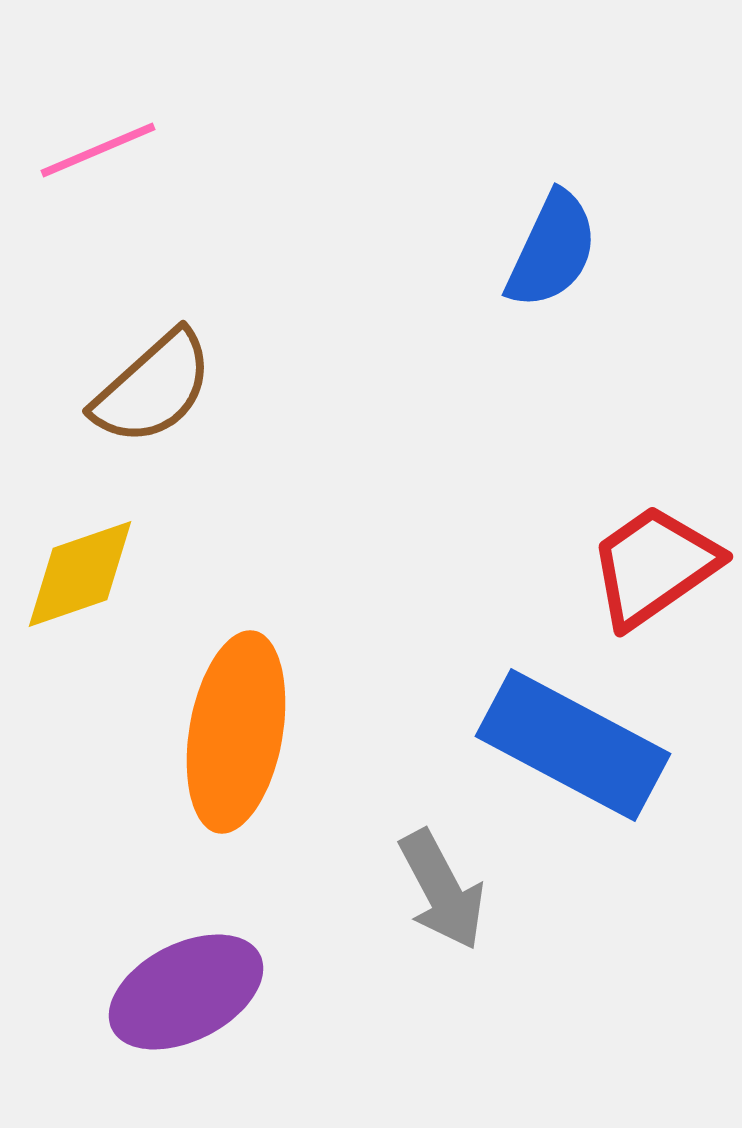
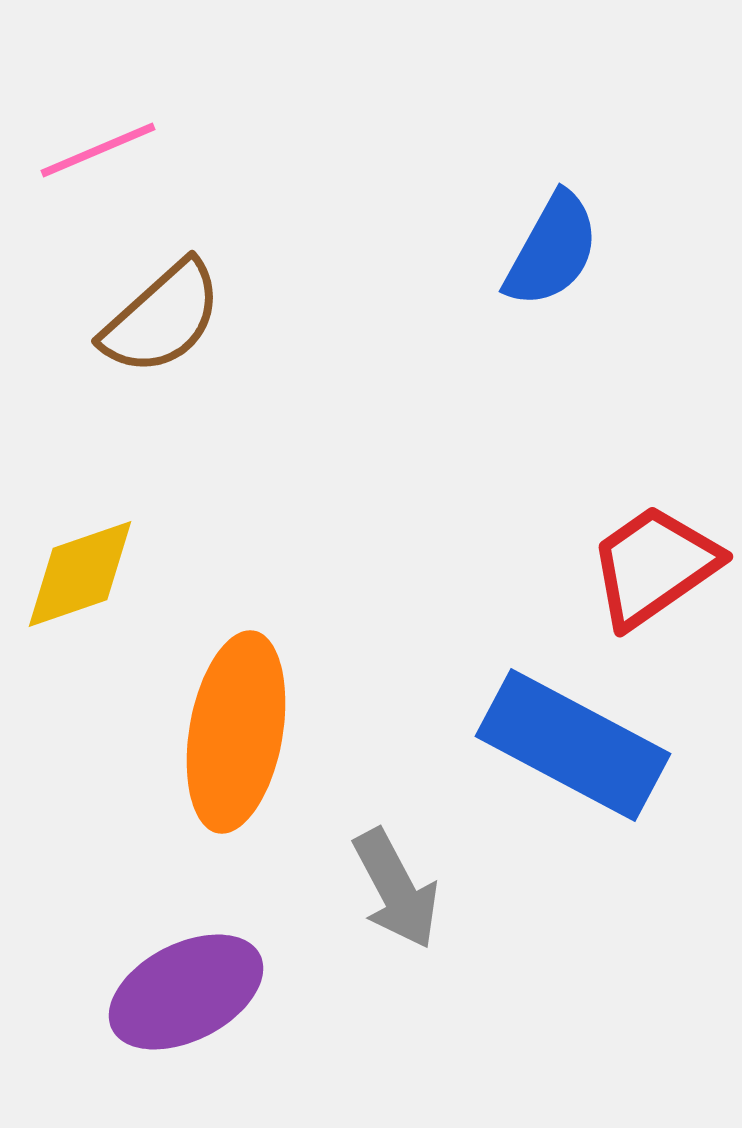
blue semicircle: rotated 4 degrees clockwise
brown semicircle: moved 9 px right, 70 px up
gray arrow: moved 46 px left, 1 px up
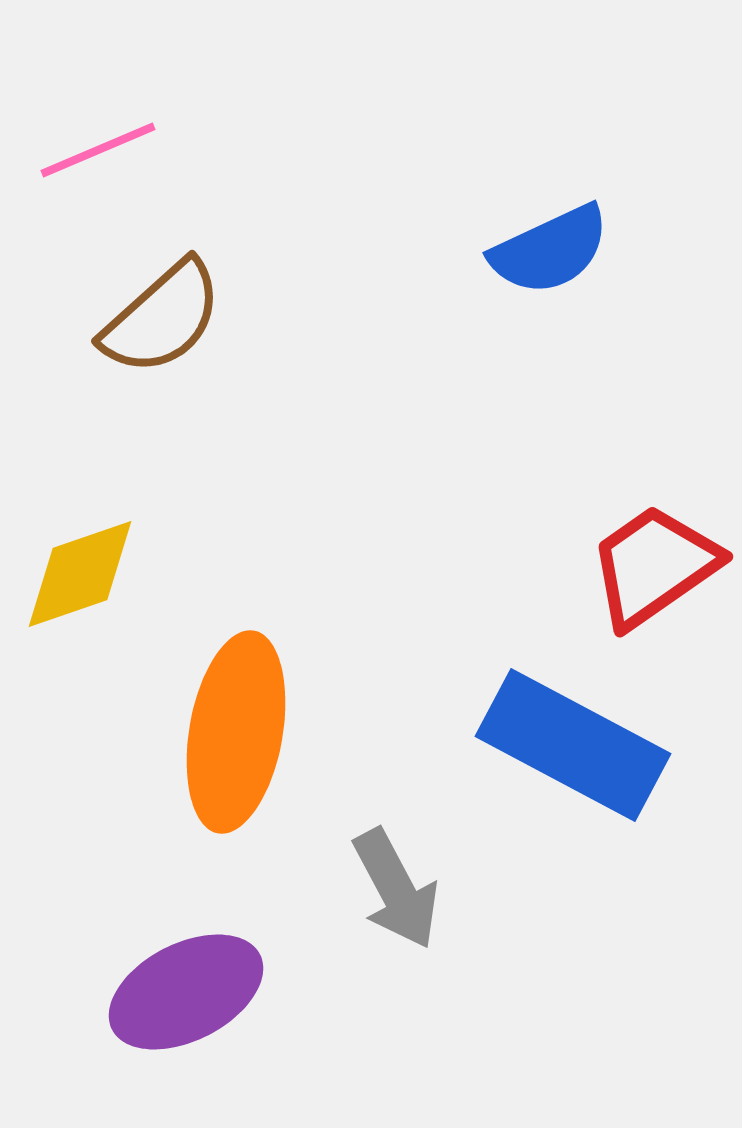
blue semicircle: moved 2 px left; rotated 36 degrees clockwise
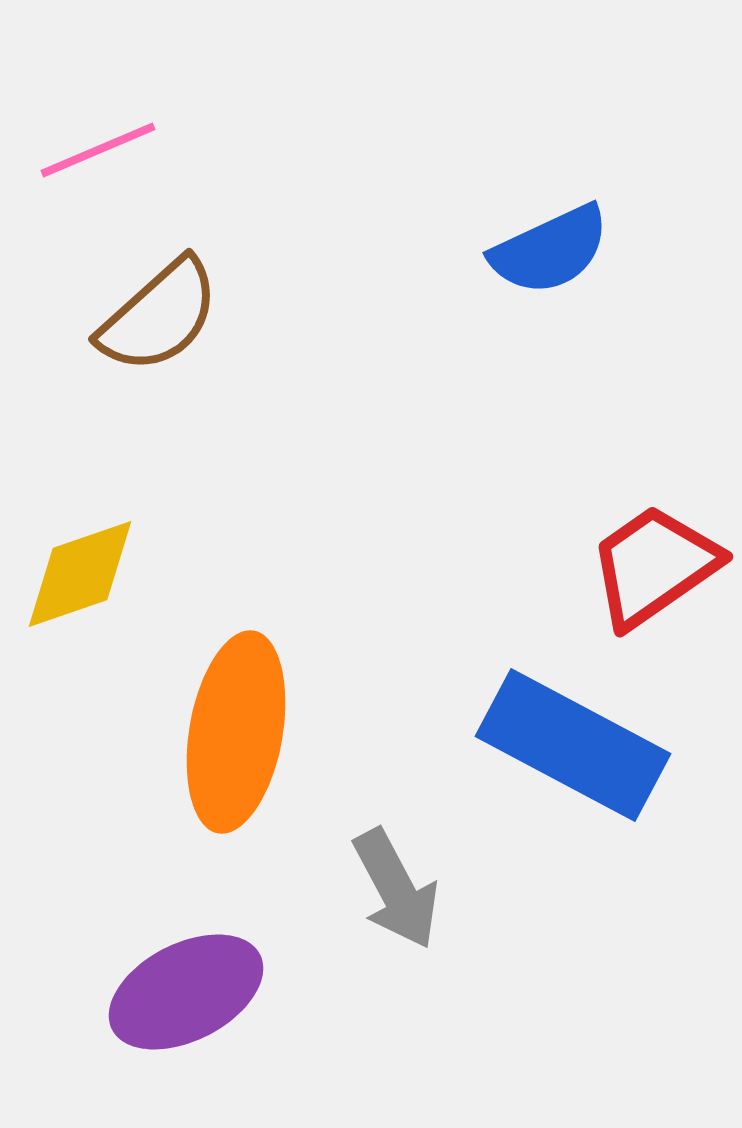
brown semicircle: moved 3 px left, 2 px up
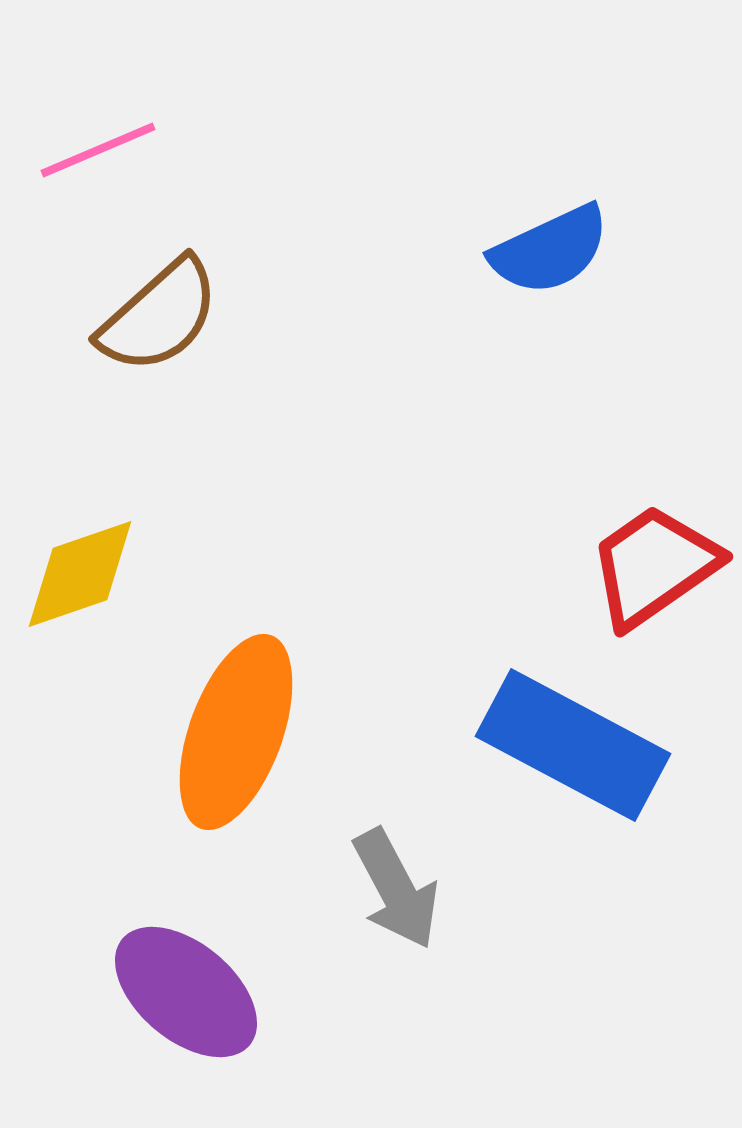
orange ellipse: rotated 10 degrees clockwise
purple ellipse: rotated 67 degrees clockwise
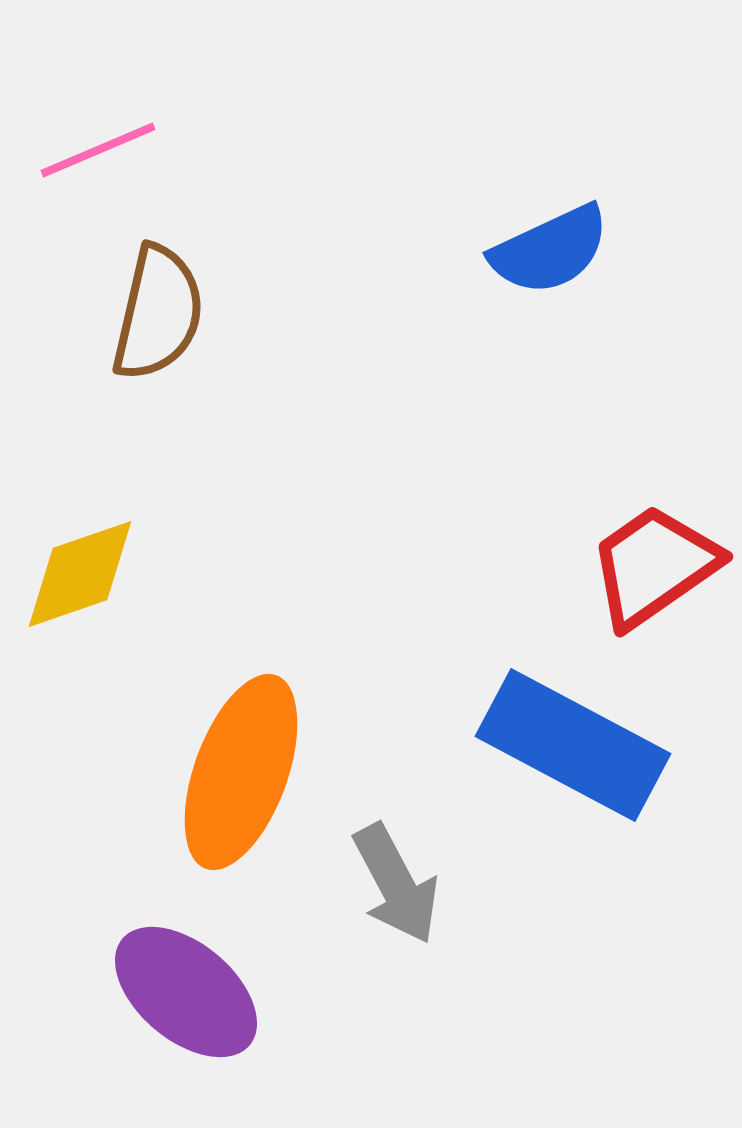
brown semicircle: moved 1 px left, 3 px up; rotated 35 degrees counterclockwise
orange ellipse: moved 5 px right, 40 px down
gray arrow: moved 5 px up
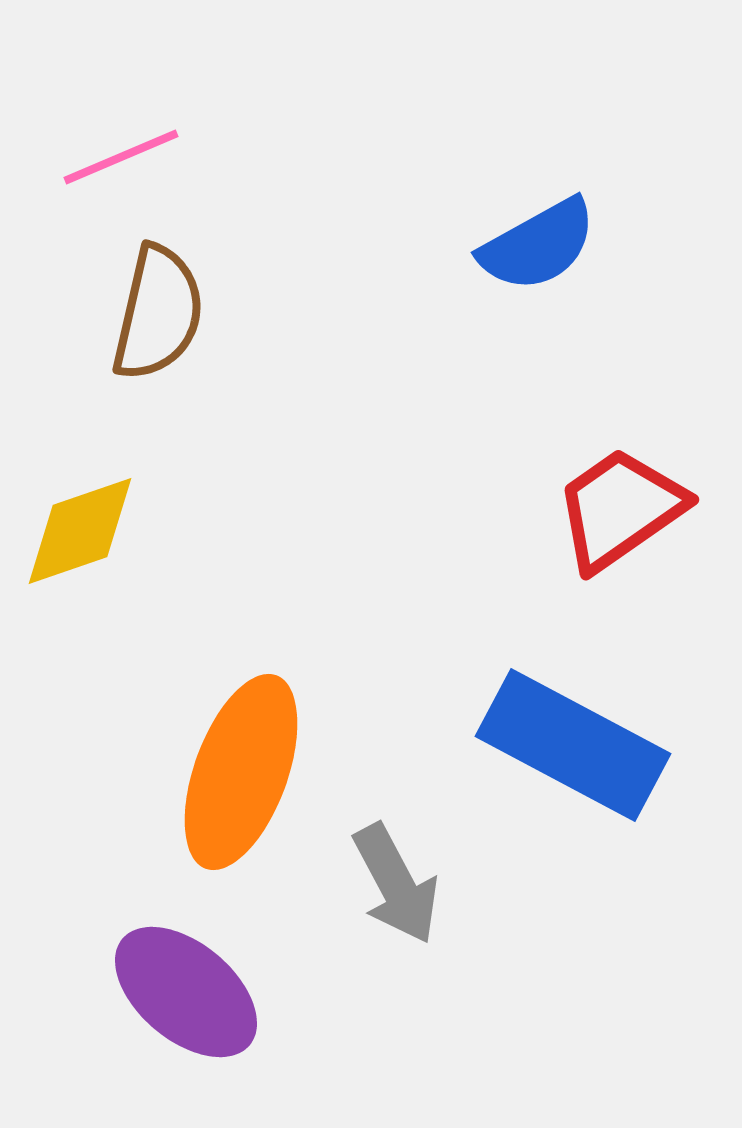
pink line: moved 23 px right, 7 px down
blue semicircle: moved 12 px left, 5 px up; rotated 4 degrees counterclockwise
red trapezoid: moved 34 px left, 57 px up
yellow diamond: moved 43 px up
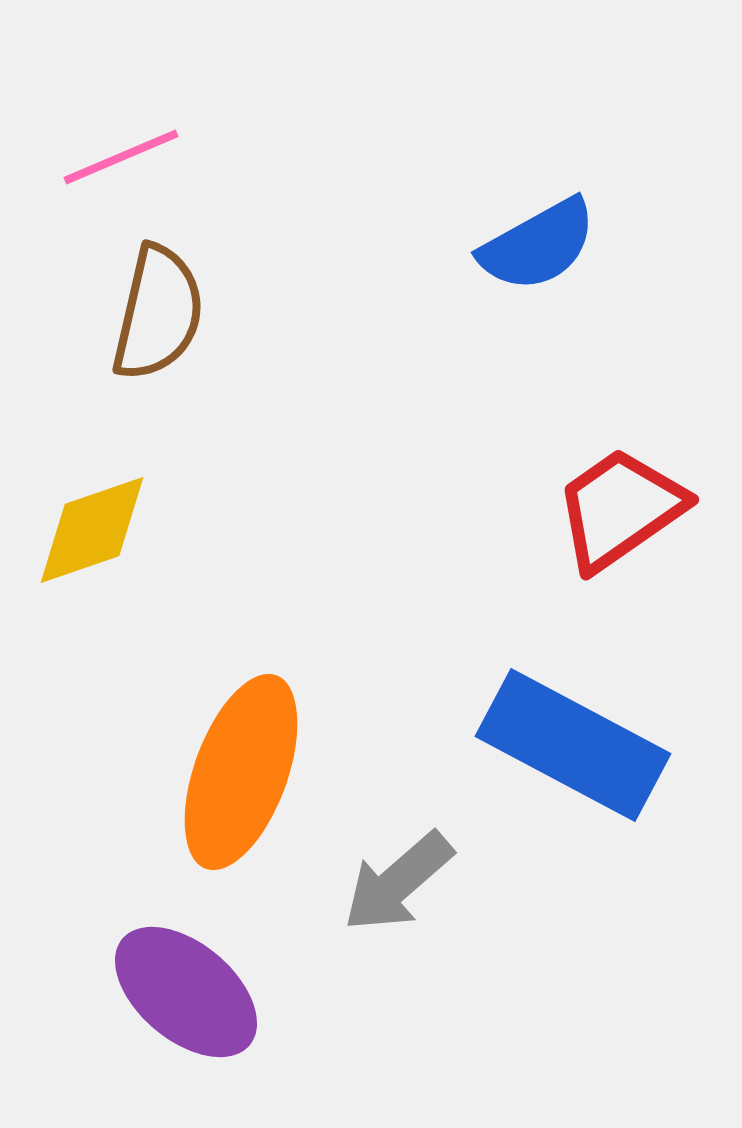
yellow diamond: moved 12 px right, 1 px up
gray arrow: moved 2 px right, 2 px up; rotated 77 degrees clockwise
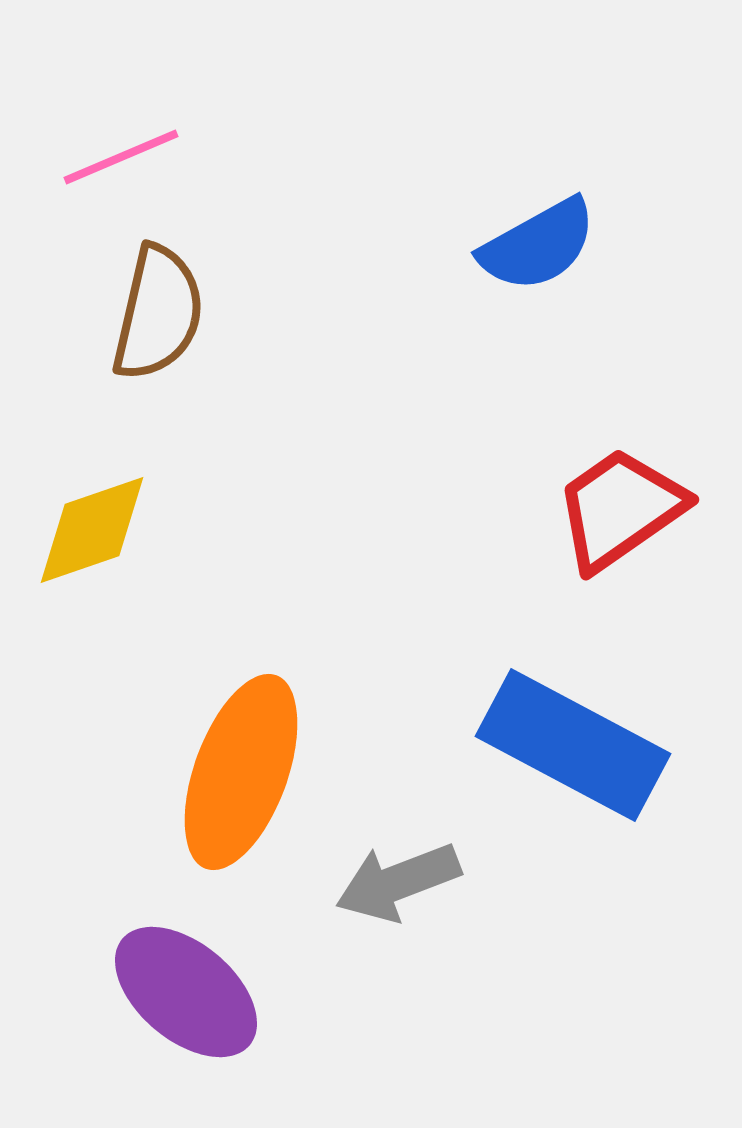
gray arrow: rotated 20 degrees clockwise
